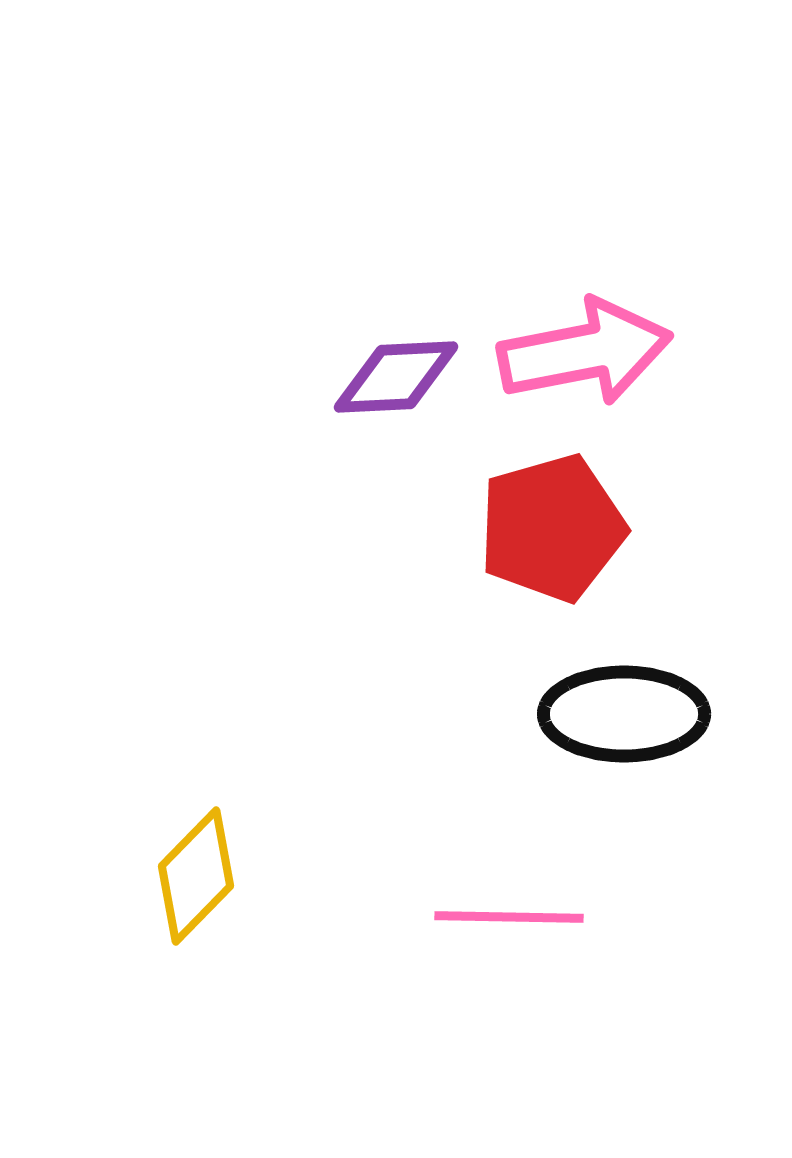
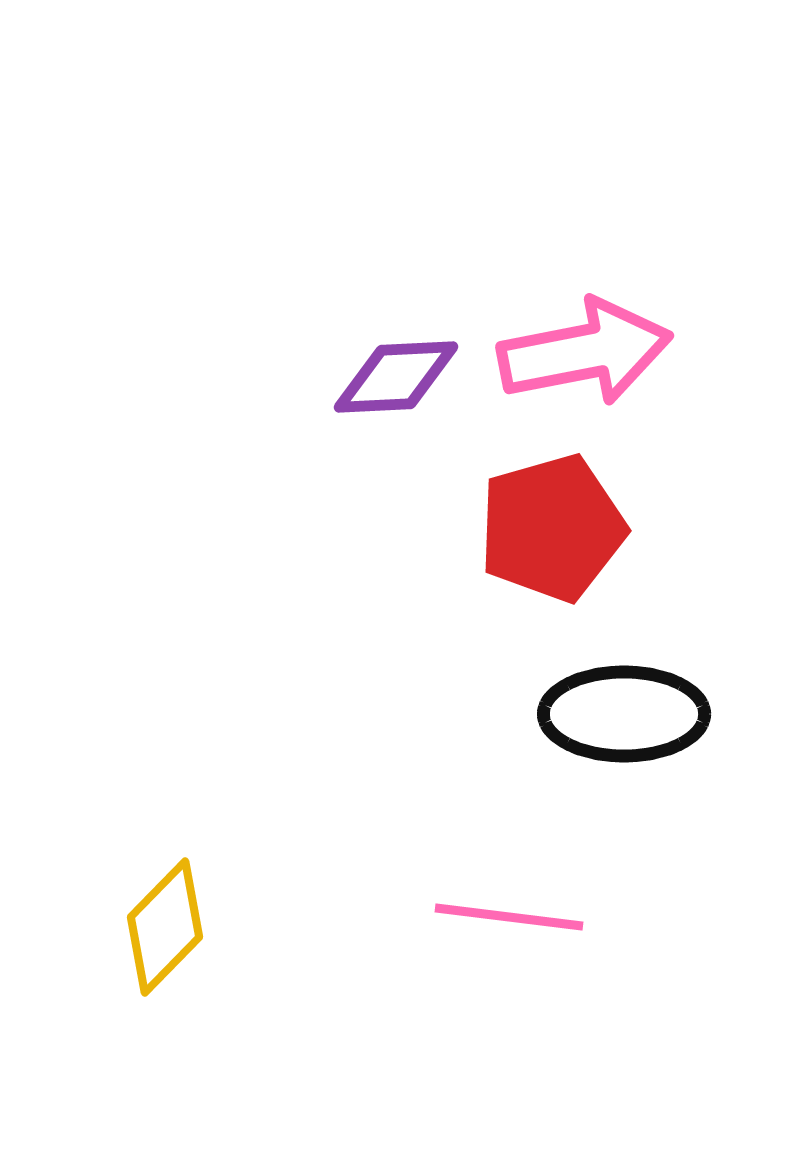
yellow diamond: moved 31 px left, 51 px down
pink line: rotated 6 degrees clockwise
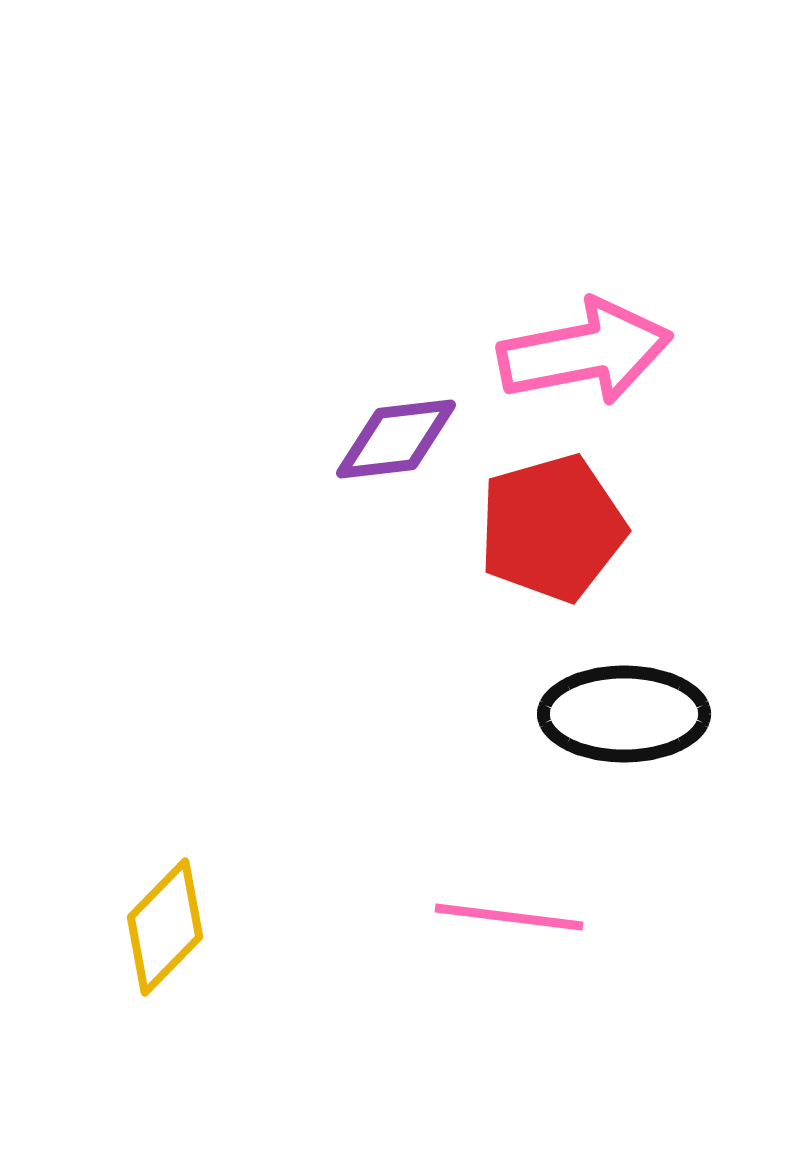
purple diamond: moved 62 px down; rotated 4 degrees counterclockwise
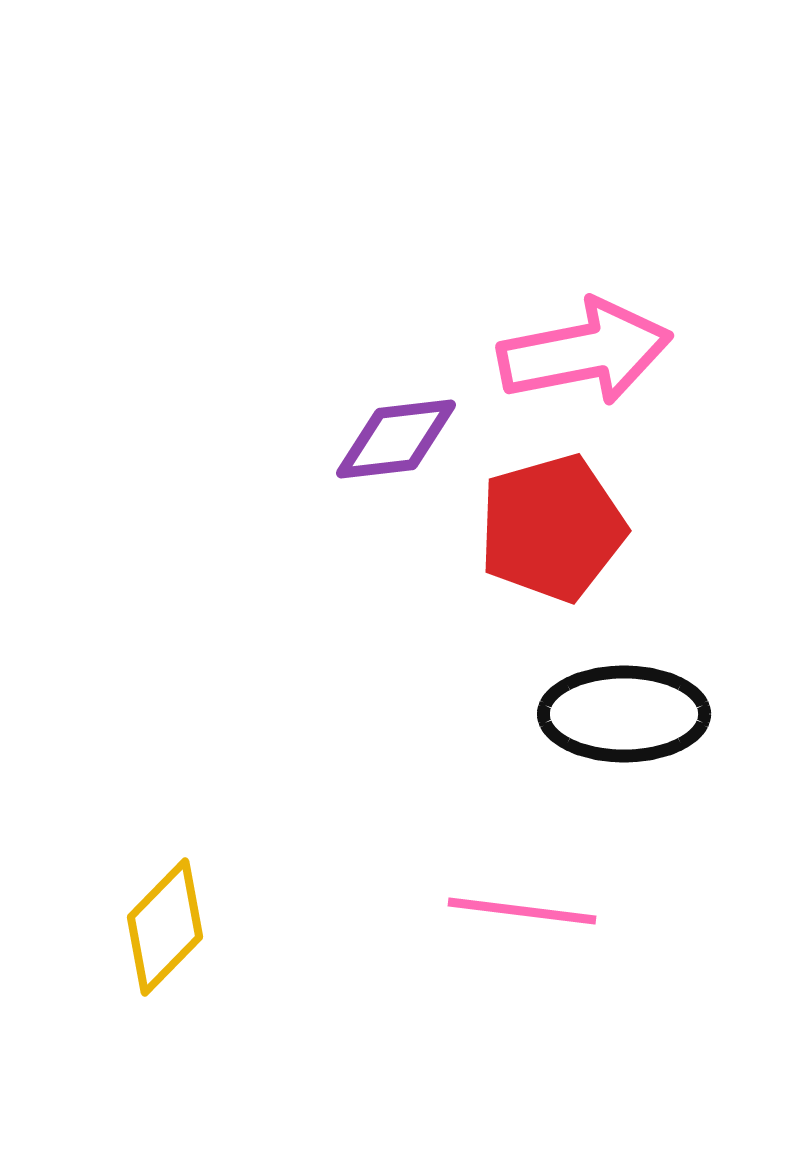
pink line: moved 13 px right, 6 px up
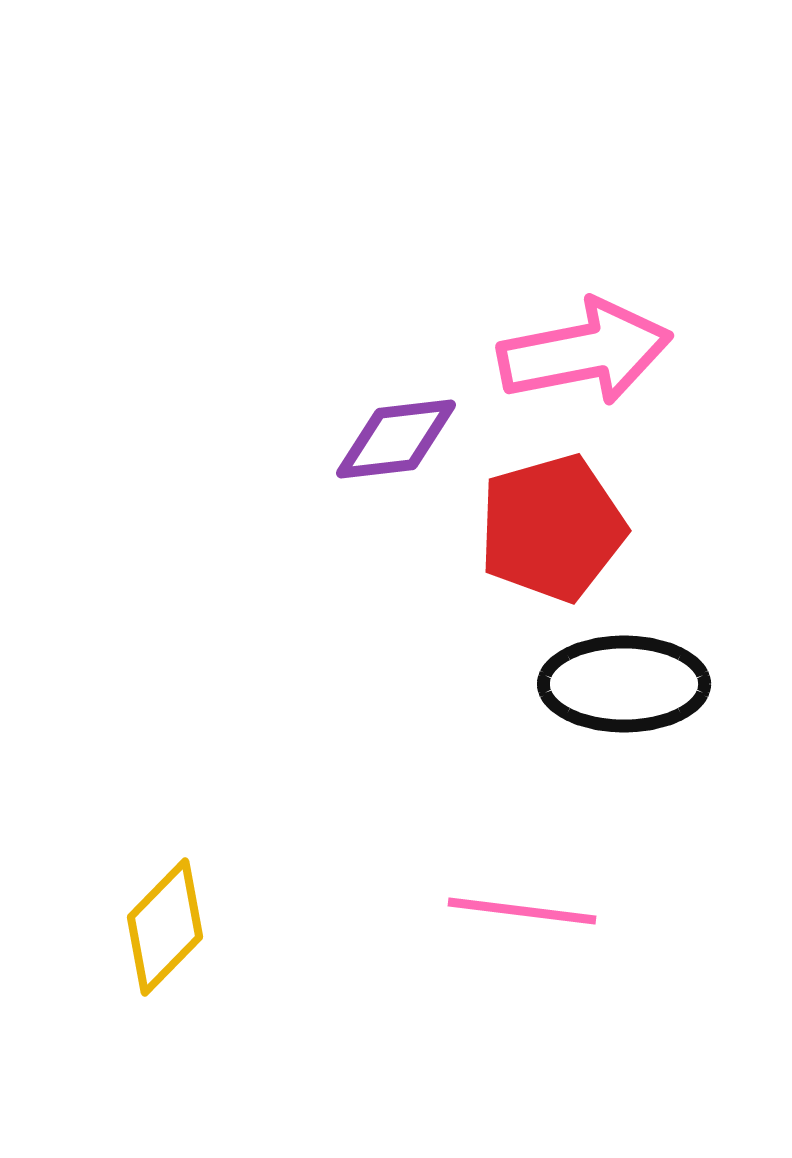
black ellipse: moved 30 px up
